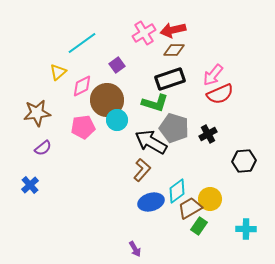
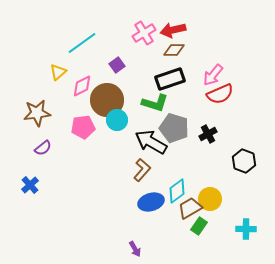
black hexagon: rotated 25 degrees clockwise
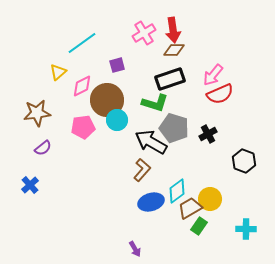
red arrow: rotated 85 degrees counterclockwise
purple square: rotated 21 degrees clockwise
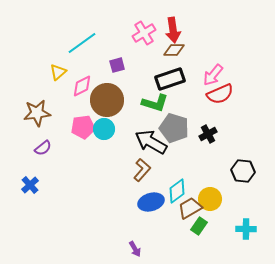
cyan circle: moved 13 px left, 9 px down
black hexagon: moved 1 px left, 10 px down; rotated 15 degrees counterclockwise
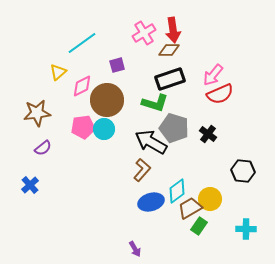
brown diamond: moved 5 px left
black cross: rotated 24 degrees counterclockwise
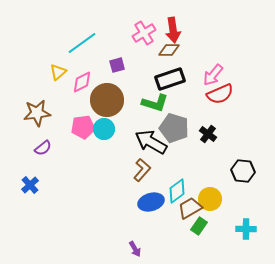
pink diamond: moved 4 px up
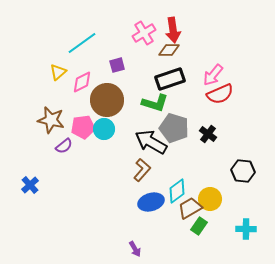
brown star: moved 14 px right, 7 px down; rotated 20 degrees clockwise
purple semicircle: moved 21 px right, 2 px up
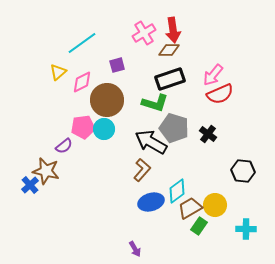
brown star: moved 5 px left, 51 px down
yellow circle: moved 5 px right, 6 px down
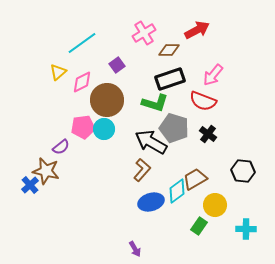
red arrow: moved 24 px right; rotated 110 degrees counterclockwise
purple square: rotated 21 degrees counterclockwise
red semicircle: moved 17 px left, 7 px down; rotated 44 degrees clockwise
purple semicircle: moved 3 px left, 1 px down
brown trapezoid: moved 5 px right, 29 px up
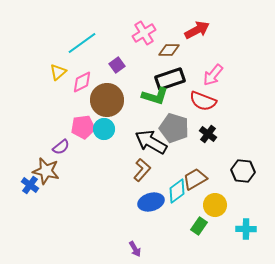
green L-shape: moved 7 px up
blue cross: rotated 12 degrees counterclockwise
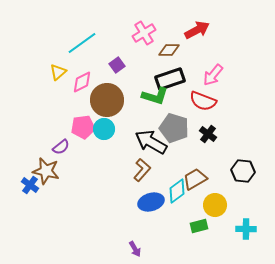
green rectangle: rotated 42 degrees clockwise
